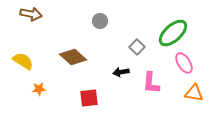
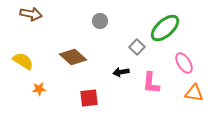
green ellipse: moved 8 px left, 5 px up
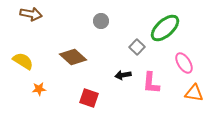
gray circle: moved 1 px right
black arrow: moved 2 px right, 3 px down
red square: rotated 24 degrees clockwise
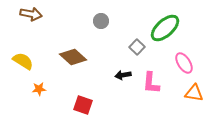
red square: moved 6 px left, 7 px down
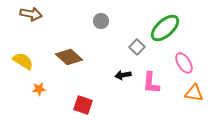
brown diamond: moved 4 px left
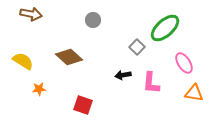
gray circle: moved 8 px left, 1 px up
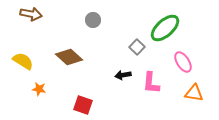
pink ellipse: moved 1 px left, 1 px up
orange star: rotated 16 degrees clockwise
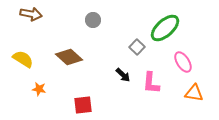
yellow semicircle: moved 2 px up
black arrow: rotated 126 degrees counterclockwise
red square: rotated 24 degrees counterclockwise
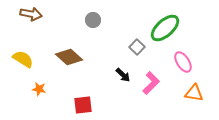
pink L-shape: rotated 140 degrees counterclockwise
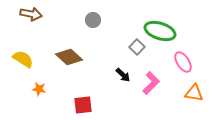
green ellipse: moved 5 px left, 3 px down; rotated 60 degrees clockwise
